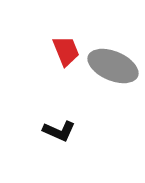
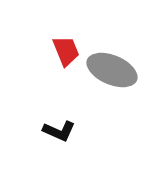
gray ellipse: moved 1 px left, 4 px down
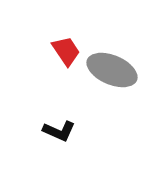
red trapezoid: rotated 12 degrees counterclockwise
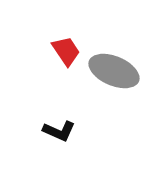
gray ellipse: moved 2 px right, 1 px down
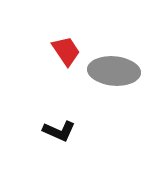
gray ellipse: rotated 18 degrees counterclockwise
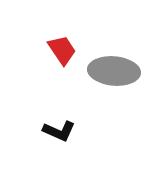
red trapezoid: moved 4 px left, 1 px up
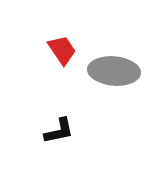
black L-shape: rotated 36 degrees counterclockwise
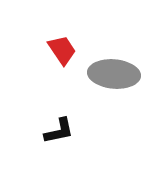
gray ellipse: moved 3 px down
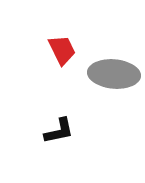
red trapezoid: rotated 8 degrees clockwise
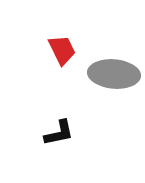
black L-shape: moved 2 px down
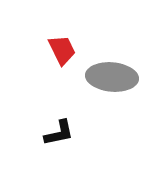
gray ellipse: moved 2 px left, 3 px down
